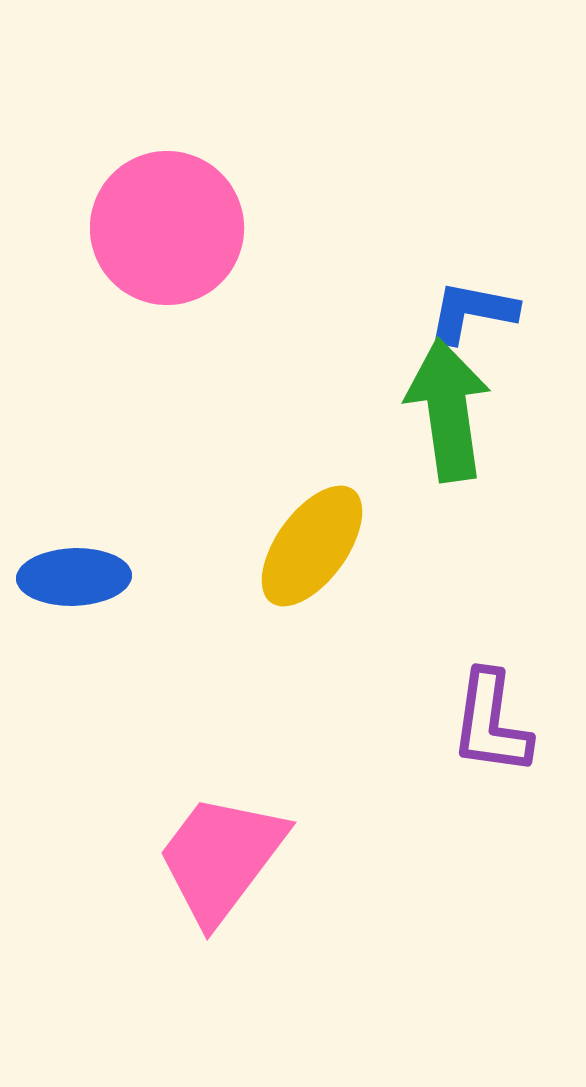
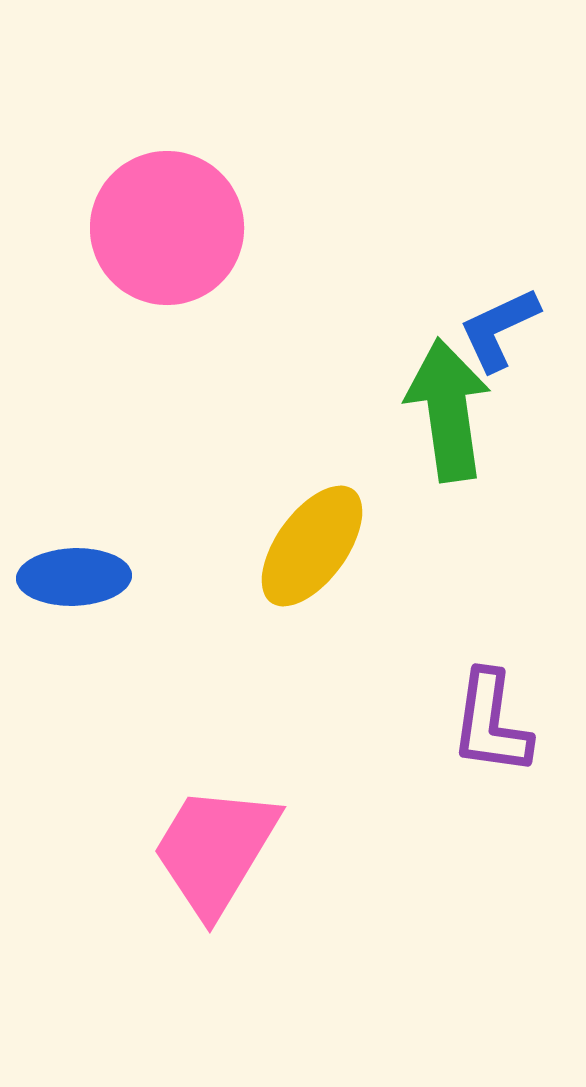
blue L-shape: moved 27 px right, 17 px down; rotated 36 degrees counterclockwise
pink trapezoid: moved 6 px left, 8 px up; rotated 6 degrees counterclockwise
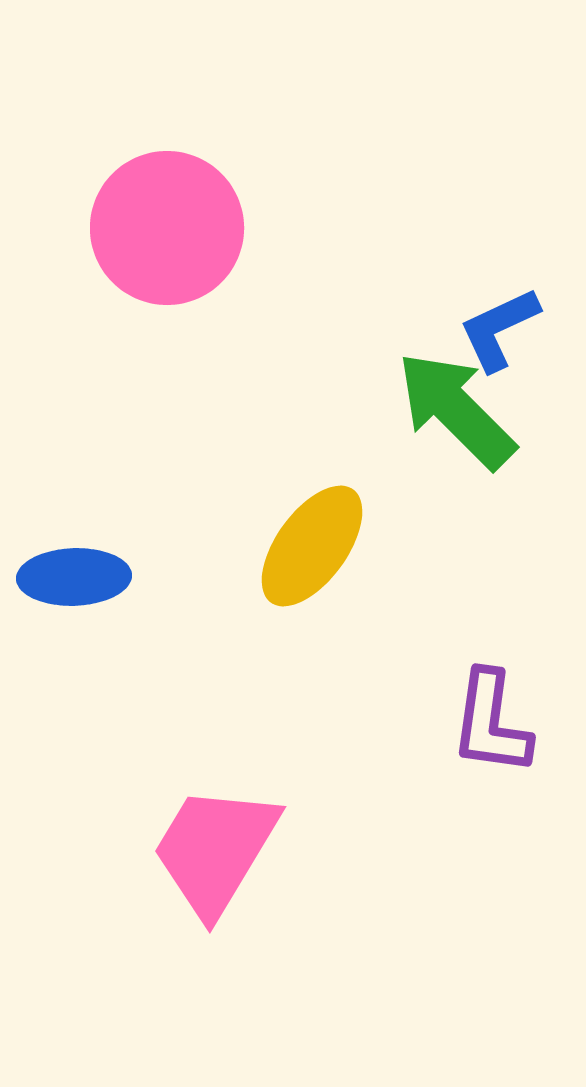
green arrow: moved 8 px right; rotated 37 degrees counterclockwise
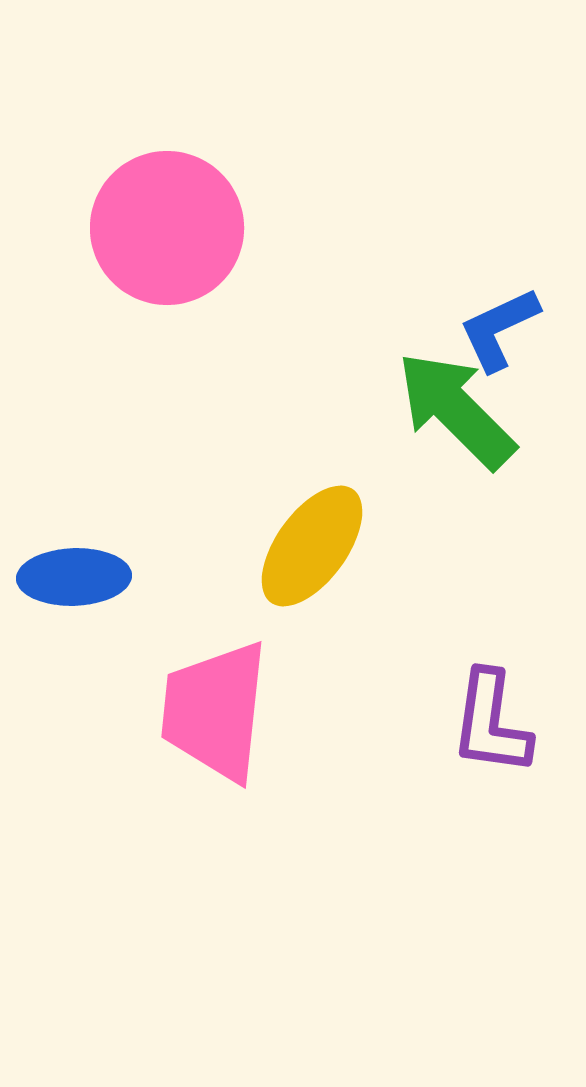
pink trapezoid: moved 139 px up; rotated 25 degrees counterclockwise
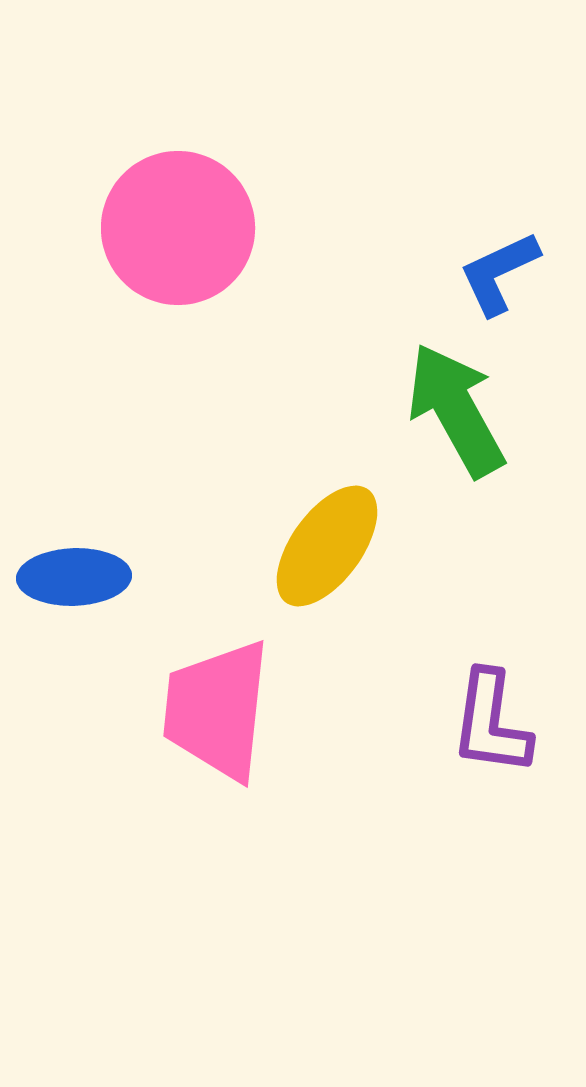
pink circle: moved 11 px right
blue L-shape: moved 56 px up
green arrow: rotated 16 degrees clockwise
yellow ellipse: moved 15 px right
pink trapezoid: moved 2 px right, 1 px up
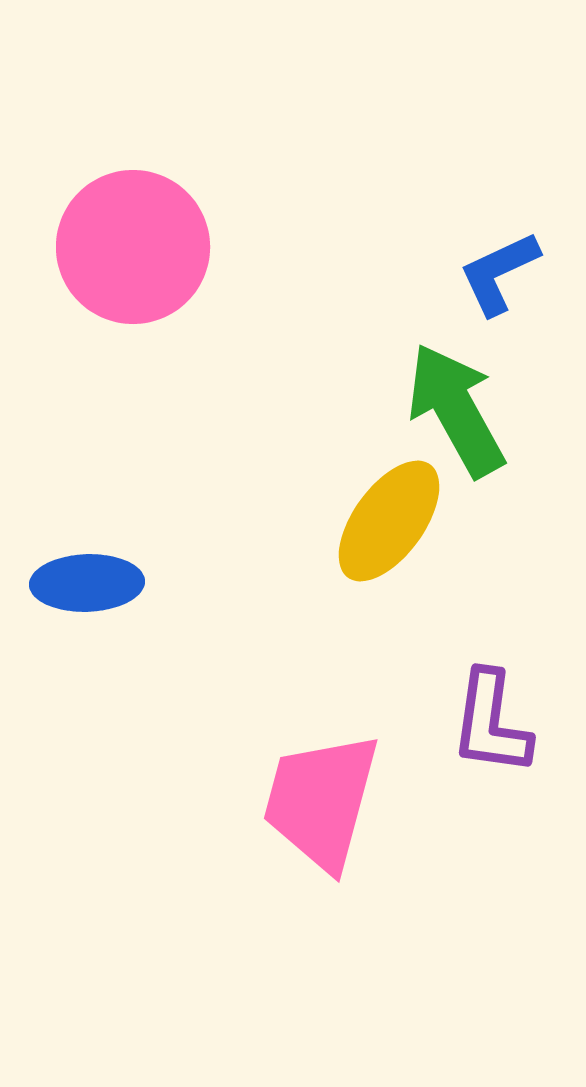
pink circle: moved 45 px left, 19 px down
yellow ellipse: moved 62 px right, 25 px up
blue ellipse: moved 13 px right, 6 px down
pink trapezoid: moved 104 px right, 91 px down; rotated 9 degrees clockwise
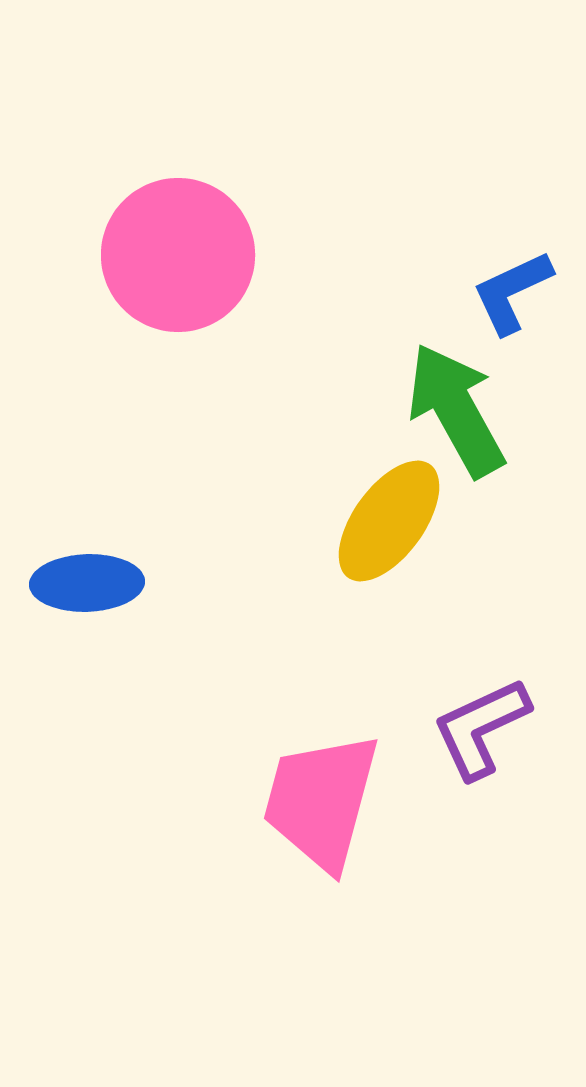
pink circle: moved 45 px right, 8 px down
blue L-shape: moved 13 px right, 19 px down
purple L-shape: moved 10 px left, 5 px down; rotated 57 degrees clockwise
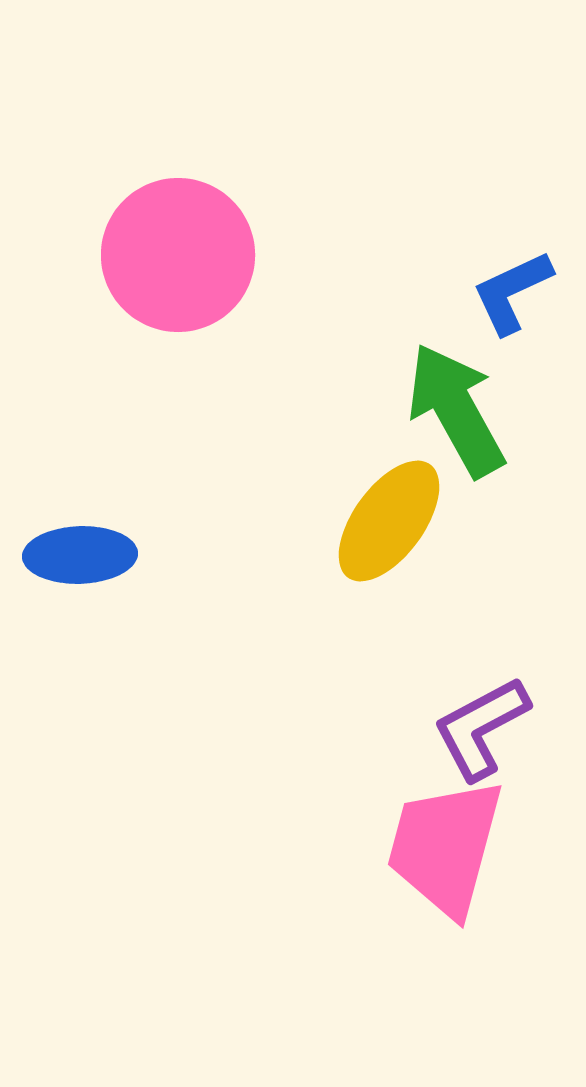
blue ellipse: moved 7 px left, 28 px up
purple L-shape: rotated 3 degrees counterclockwise
pink trapezoid: moved 124 px right, 46 px down
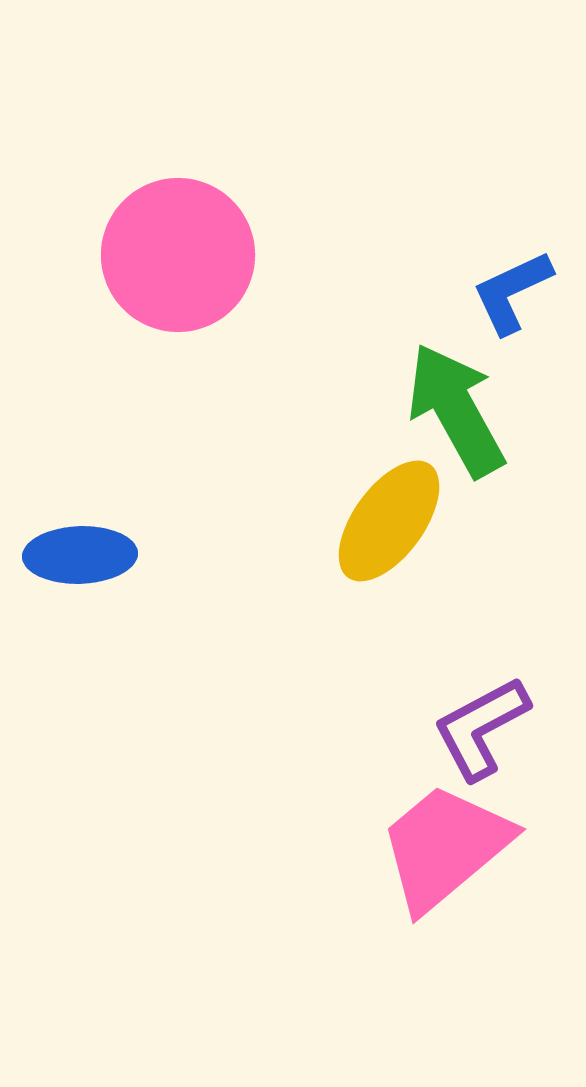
pink trapezoid: rotated 35 degrees clockwise
